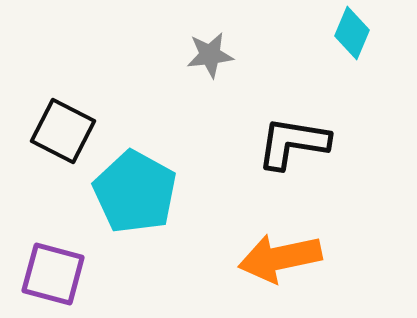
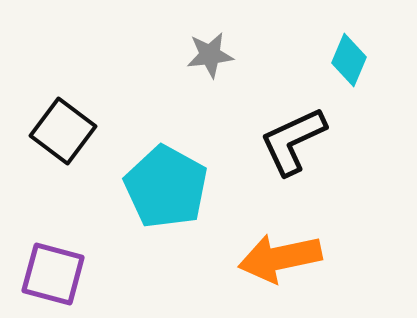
cyan diamond: moved 3 px left, 27 px down
black square: rotated 10 degrees clockwise
black L-shape: moved 2 px up; rotated 34 degrees counterclockwise
cyan pentagon: moved 31 px right, 5 px up
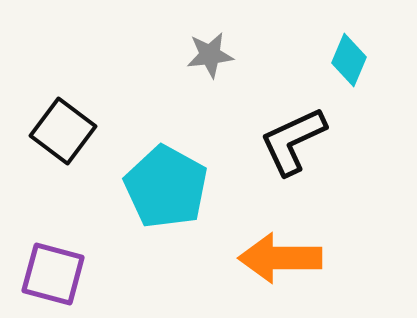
orange arrow: rotated 12 degrees clockwise
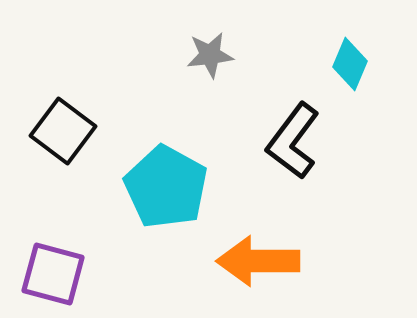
cyan diamond: moved 1 px right, 4 px down
black L-shape: rotated 28 degrees counterclockwise
orange arrow: moved 22 px left, 3 px down
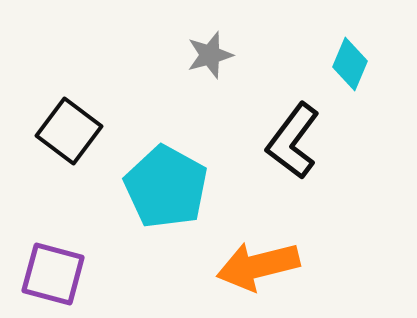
gray star: rotated 9 degrees counterclockwise
black square: moved 6 px right
orange arrow: moved 5 px down; rotated 14 degrees counterclockwise
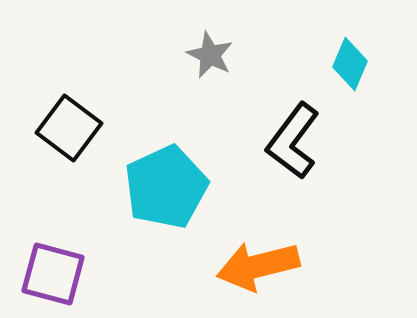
gray star: rotated 30 degrees counterclockwise
black square: moved 3 px up
cyan pentagon: rotated 18 degrees clockwise
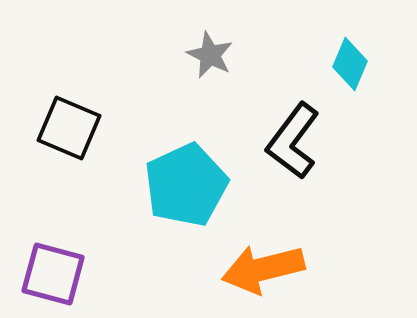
black square: rotated 14 degrees counterclockwise
cyan pentagon: moved 20 px right, 2 px up
orange arrow: moved 5 px right, 3 px down
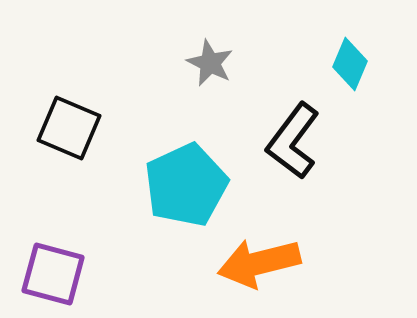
gray star: moved 8 px down
orange arrow: moved 4 px left, 6 px up
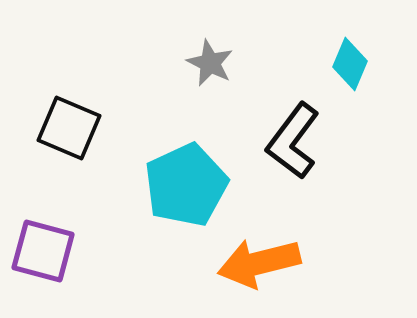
purple square: moved 10 px left, 23 px up
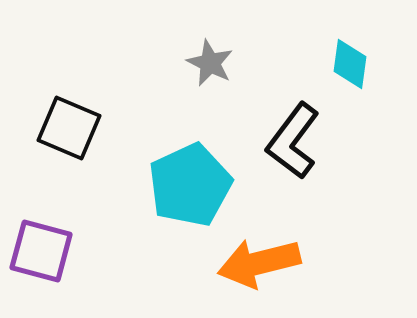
cyan diamond: rotated 15 degrees counterclockwise
cyan pentagon: moved 4 px right
purple square: moved 2 px left
